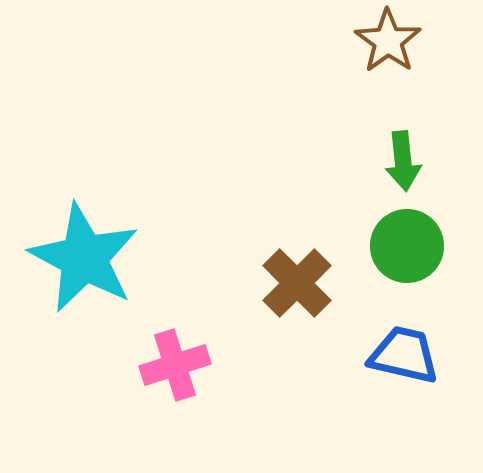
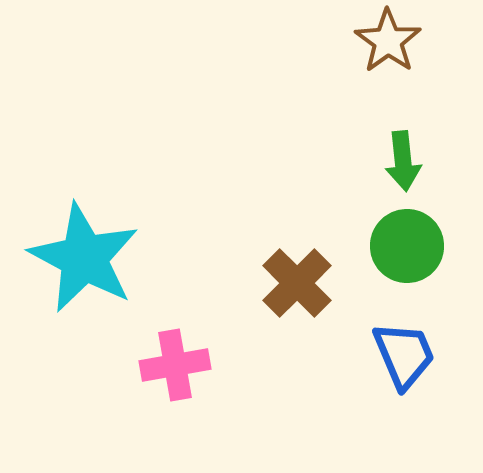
blue trapezoid: rotated 54 degrees clockwise
pink cross: rotated 8 degrees clockwise
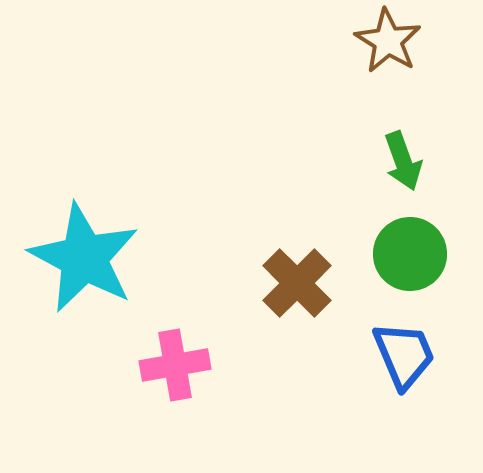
brown star: rotated 4 degrees counterclockwise
green arrow: rotated 14 degrees counterclockwise
green circle: moved 3 px right, 8 px down
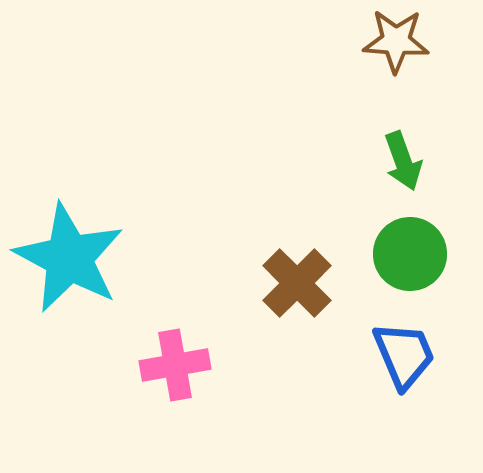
brown star: moved 8 px right; rotated 28 degrees counterclockwise
cyan star: moved 15 px left
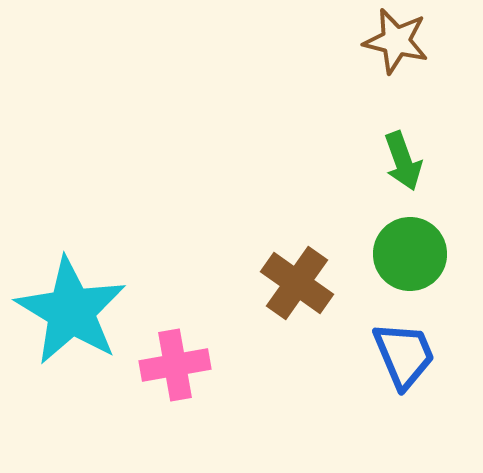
brown star: rotated 10 degrees clockwise
cyan star: moved 2 px right, 53 px down; rotated 3 degrees clockwise
brown cross: rotated 10 degrees counterclockwise
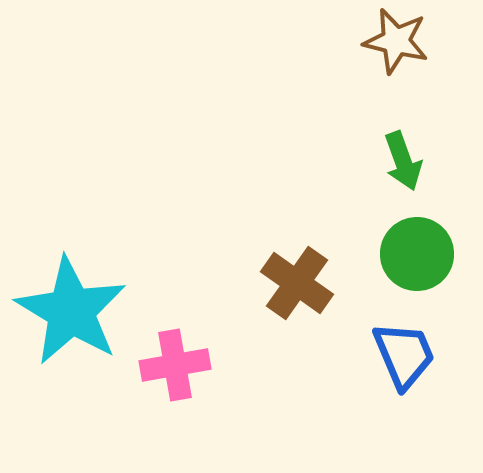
green circle: moved 7 px right
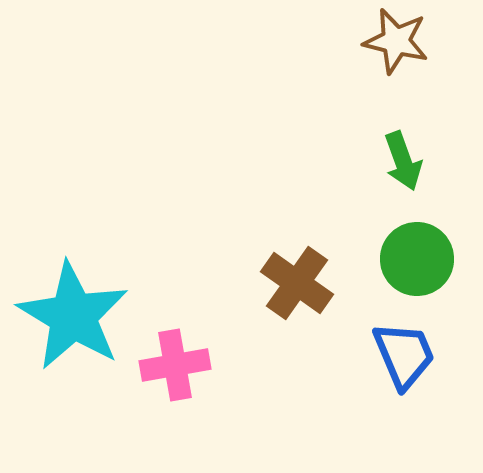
green circle: moved 5 px down
cyan star: moved 2 px right, 5 px down
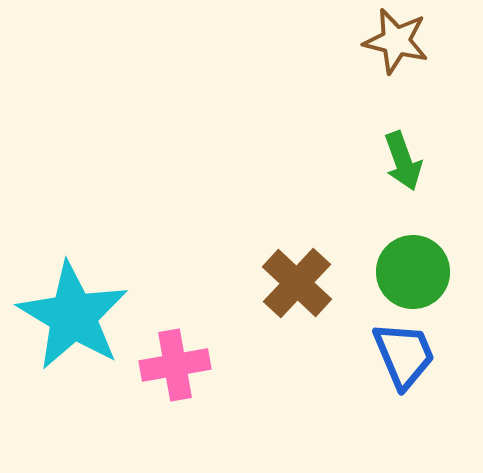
green circle: moved 4 px left, 13 px down
brown cross: rotated 8 degrees clockwise
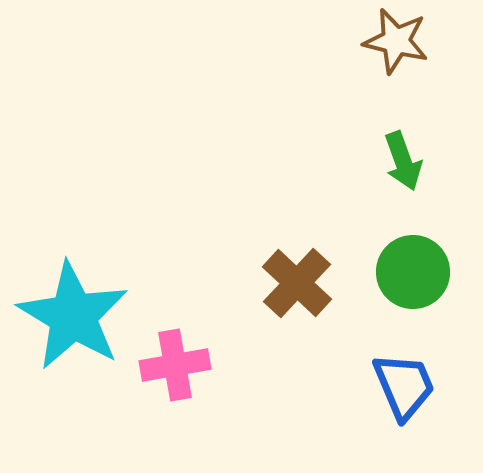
blue trapezoid: moved 31 px down
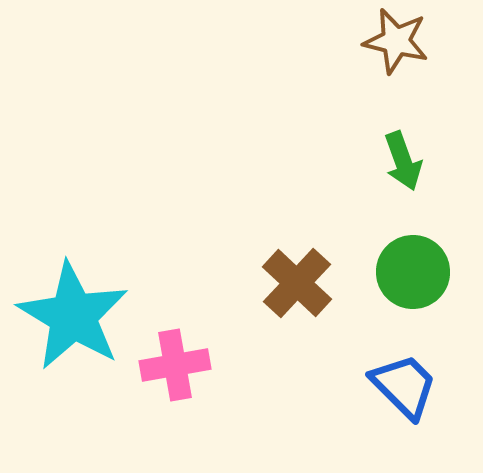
blue trapezoid: rotated 22 degrees counterclockwise
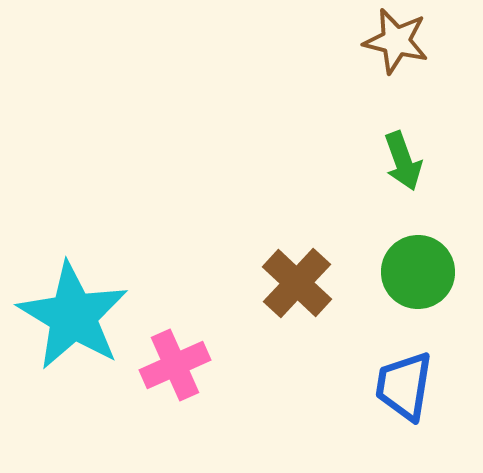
green circle: moved 5 px right
pink cross: rotated 14 degrees counterclockwise
blue trapezoid: rotated 126 degrees counterclockwise
